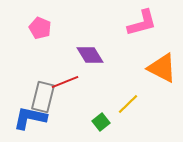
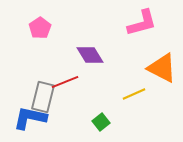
pink pentagon: rotated 15 degrees clockwise
yellow line: moved 6 px right, 10 px up; rotated 20 degrees clockwise
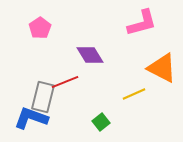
blue L-shape: moved 1 px right; rotated 8 degrees clockwise
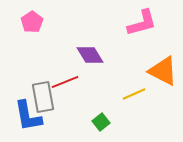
pink pentagon: moved 8 px left, 6 px up
orange triangle: moved 1 px right, 3 px down
gray rectangle: rotated 24 degrees counterclockwise
blue L-shape: moved 3 px left, 2 px up; rotated 120 degrees counterclockwise
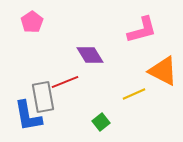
pink L-shape: moved 7 px down
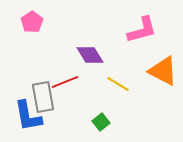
yellow line: moved 16 px left, 10 px up; rotated 55 degrees clockwise
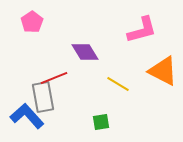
purple diamond: moved 5 px left, 3 px up
red line: moved 11 px left, 4 px up
blue L-shape: moved 1 px left; rotated 148 degrees clockwise
green square: rotated 30 degrees clockwise
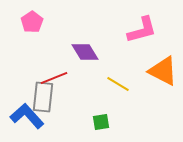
gray rectangle: rotated 16 degrees clockwise
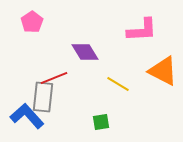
pink L-shape: rotated 12 degrees clockwise
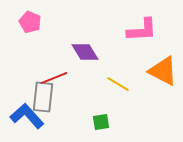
pink pentagon: moved 2 px left; rotated 15 degrees counterclockwise
